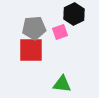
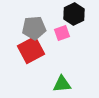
pink square: moved 2 px right, 1 px down
red square: rotated 28 degrees counterclockwise
green triangle: rotated 12 degrees counterclockwise
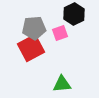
pink square: moved 2 px left
red square: moved 2 px up
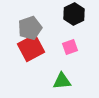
gray pentagon: moved 4 px left; rotated 15 degrees counterclockwise
pink square: moved 10 px right, 14 px down
green triangle: moved 3 px up
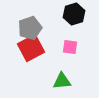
black hexagon: rotated 10 degrees clockwise
pink square: rotated 28 degrees clockwise
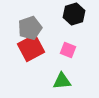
pink square: moved 2 px left, 3 px down; rotated 14 degrees clockwise
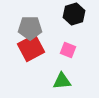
gray pentagon: rotated 20 degrees clockwise
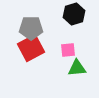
gray pentagon: moved 1 px right
pink square: rotated 28 degrees counterclockwise
green triangle: moved 15 px right, 13 px up
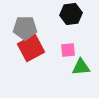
black hexagon: moved 3 px left; rotated 10 degrees clockwise
gray pentagon: moved 6 px left
green triangle: moved 4 px right, 1 px up
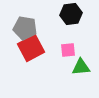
gray pentagon: rotated 10 degrees clockwise
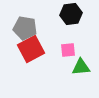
red square: moved 1 px down
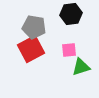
gray pentagon: moved 9 px right, 1 px up
pink square: moved 1 px right
green triangle: rotated 12 degrees counterclockwise
